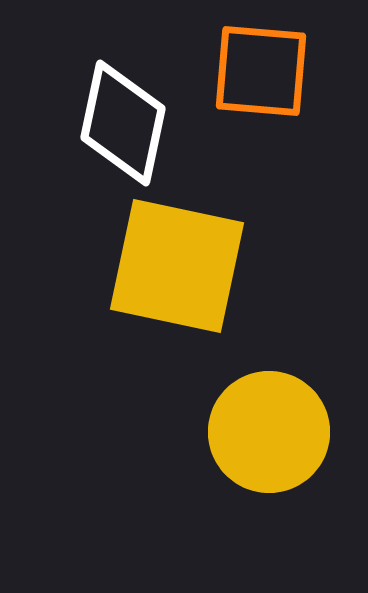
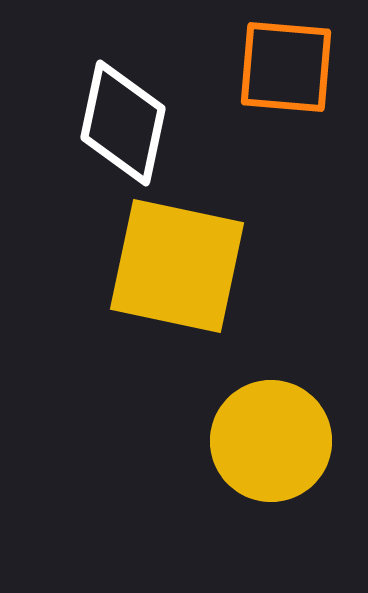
orange square: moved 25 px right, 4 px up
yellow circle: moved 2 px right, 9 px down
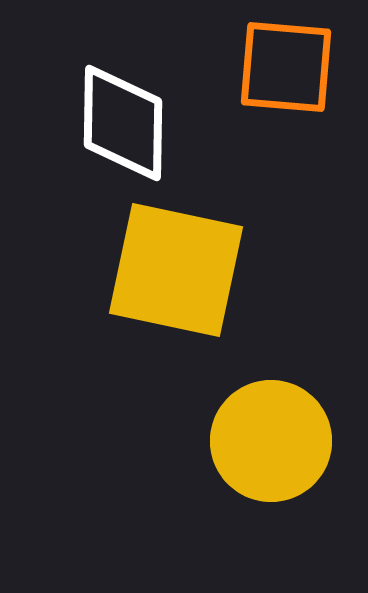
white diamond: rotated 11 degrees counterclockwise
yellow square: moved 1 px left, 4 px down
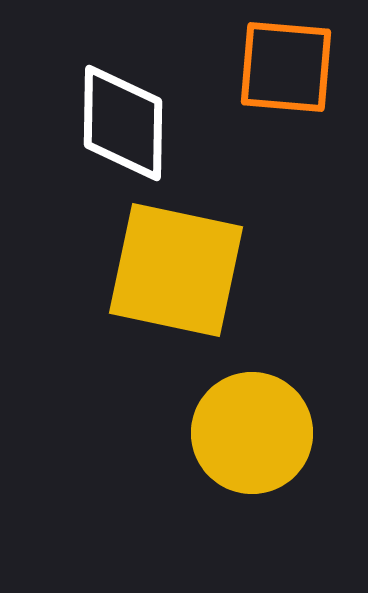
yellow circle: moved 19 px left, 8 px up
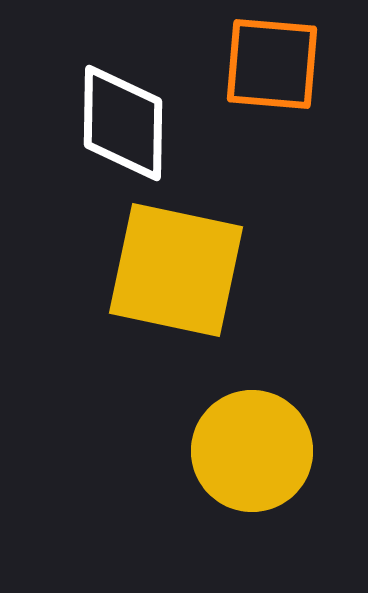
orange square: moved 14 px left, 3 px up
yellow circle: moved 18 px down
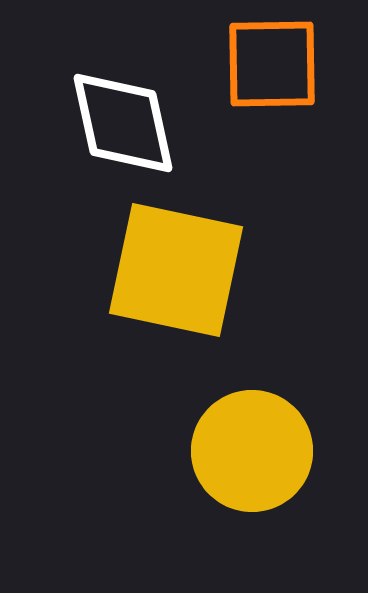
orange square: rotated 6 degrees counterclockwise
white diamond: rotated 13 degrees counterclockwise
